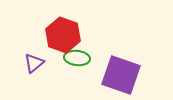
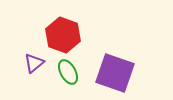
green ellipse: moved 9 px left, 14 px down; rotated 55 degrees clockwise
purple square: moved 6 px left, 2 px up
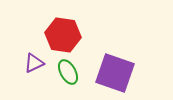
red hexagon: rotated 12 degrees counterclockwise
purple triangle: rotated 15 degrees clockwise
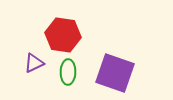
green ellipse: rotated 30 degrees clockwise
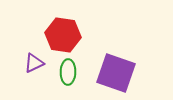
purple square: moved 1 px right
